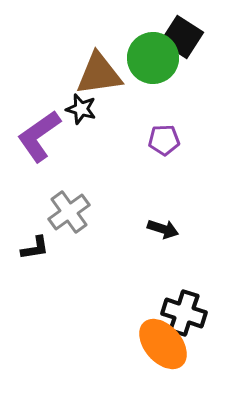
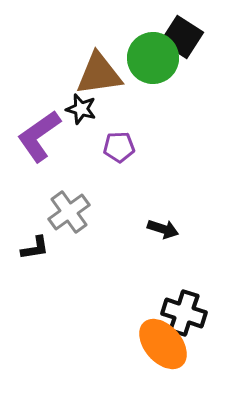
purple pentagon: moved 45 px left, 7 px down
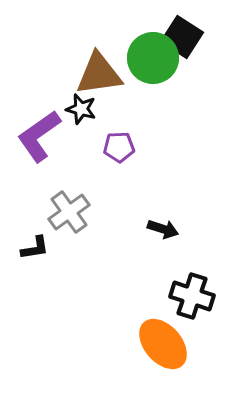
black cross: moved 8 px right, 17 px up
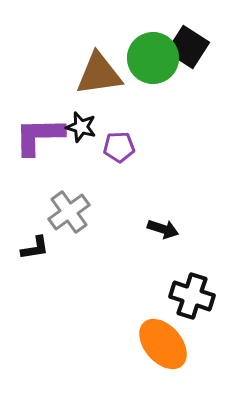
black square: moved 6 px right, 10 px down
black star: moved 18 px down
purple L-shape: rotated 34 degrees clockwise
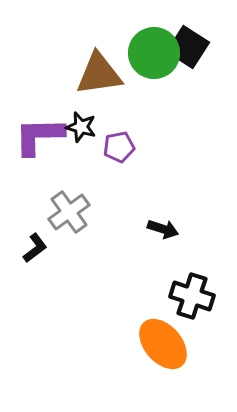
green circle: moved 1 px right, 5 px up
purple pentagon: rotated 8 degrees counterclockwise
black L-shape: rotated 28 degrees counterclockwise
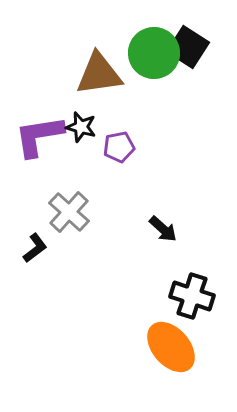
purple L-shape: rotated 8 degrees counterclockwise
gray cross: rotated 12 degrees counterclockwise
black arrow: rotated 24 degrees clockwise
orange ellipse: moved 8 px right, 3 px down
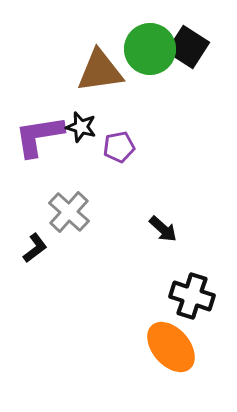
green circle: moved 4 px left, 4 px up
brown triangle: moved 1 px right, 3 px up
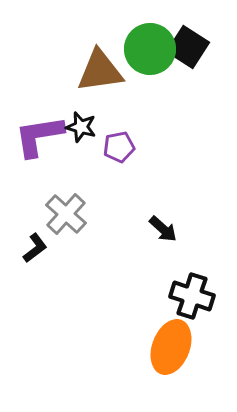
gray cross: moved 3 px left, 2 px down
orange ellipse: rotated 62 degrees clockwise
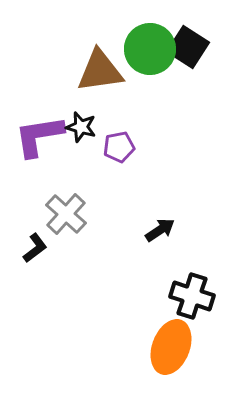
black arrow: moved 3 px left, 1 px down; rotated 76 degrees counterclockwise
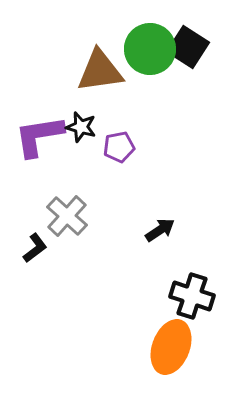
gray cross: moved 1 px right, 2 px down
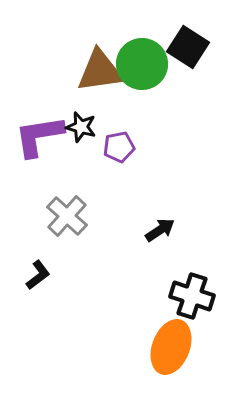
green circle: moved 8 px left, 15 px down
black L-shape: moved 3 px right, 27 px down
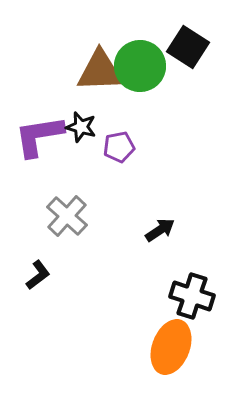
green circle: moved 2 px left, 2 px down
brown triangle: rotated 6 degrees clockwise
